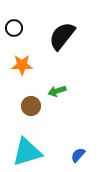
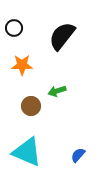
cyan triangle: rotated 40 degrees clockwise
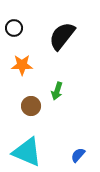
green arrow: rotated 54 degrees counterclockwise
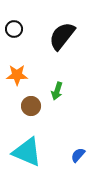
black circle: moved 1 px down
orange star: moved 5 px left, 10 px down
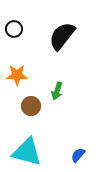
cyan triangle: rotated 8 degrees counterclockwise
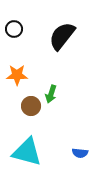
green arrow: moved 6 px left, 3 px down
blue semicircle: moved 2 px right, 2 px up; rotated 126 degrees counterclockwise
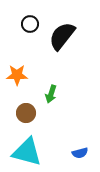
black circle: moved 16 px right, 5 px up
brown circle: moved 5 px left, 7 px down
blue semicircle: rotated 21 degrees counterclockwise
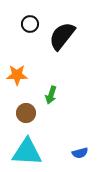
green arrow: moved 1 px down
cyan triangle: rotated 12 degrees counterclockwise
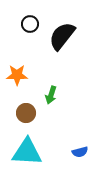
blue semicircle: moved 1 px up
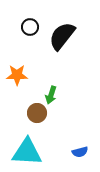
black circle: moved 3 px down
brown circle: moved 11 px right
